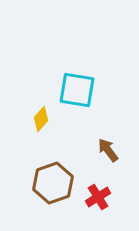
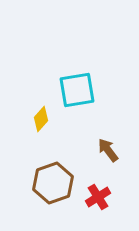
cyan square: rotated 18 degrees counterclockwise
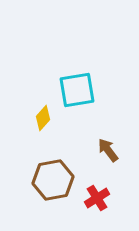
yellow diamond: moved 2 px right, 1 px up
brown hexagon: moved 3 px up; rotated 9 degrees clockwise
red cross: moved 1 px left, 1 px down
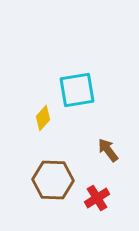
brown hexagon: rotated 12 degrees clockwise
